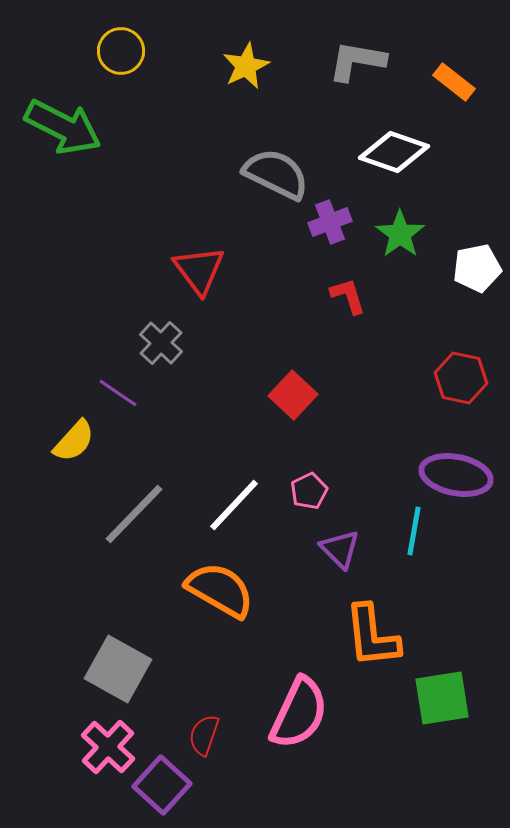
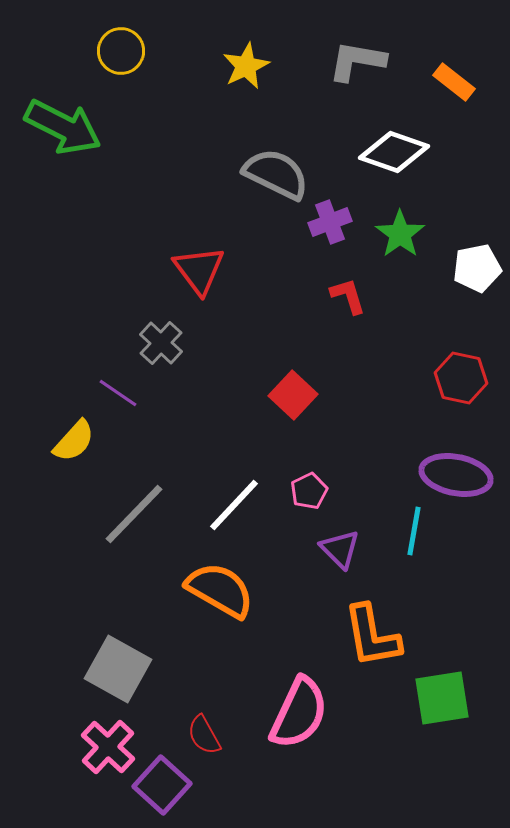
orange L-shape: rotated 4 degrees counterclockwise
red semicircle: rotated 48 degrees counterclockwise
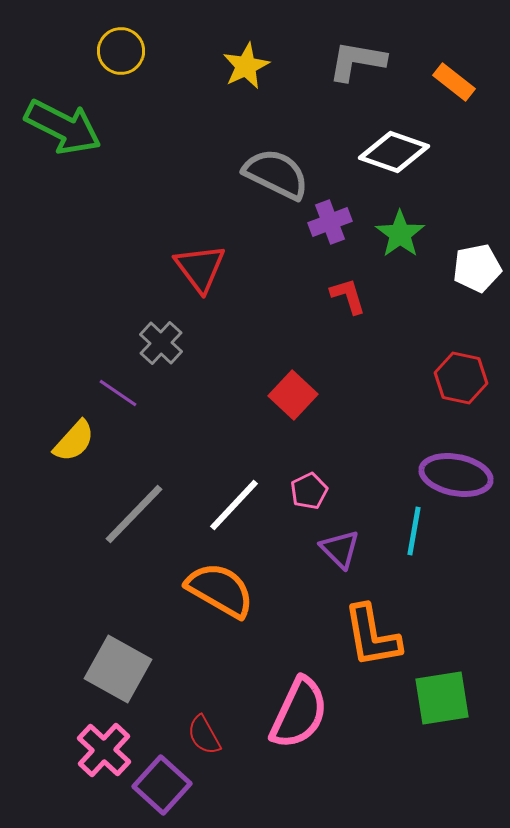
red triangle: moved 1 px right, 2 px up
pink cross: moved 4 px left, 3 px down
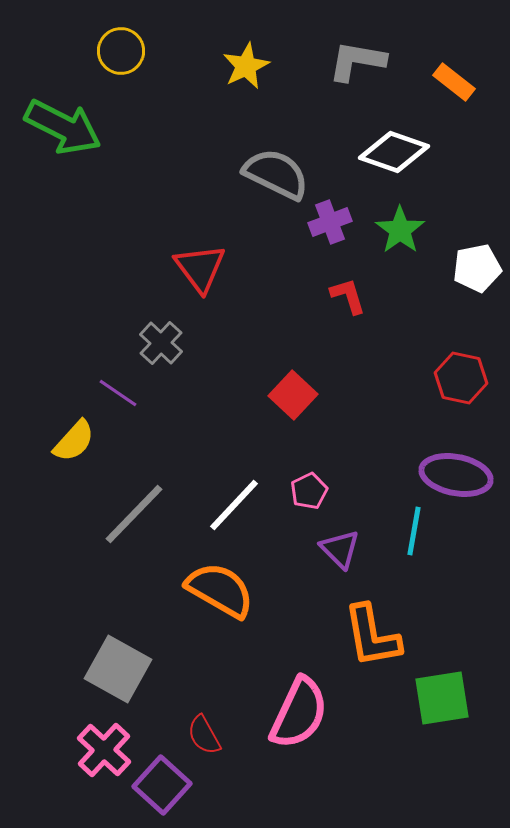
green star: moved 4 px up
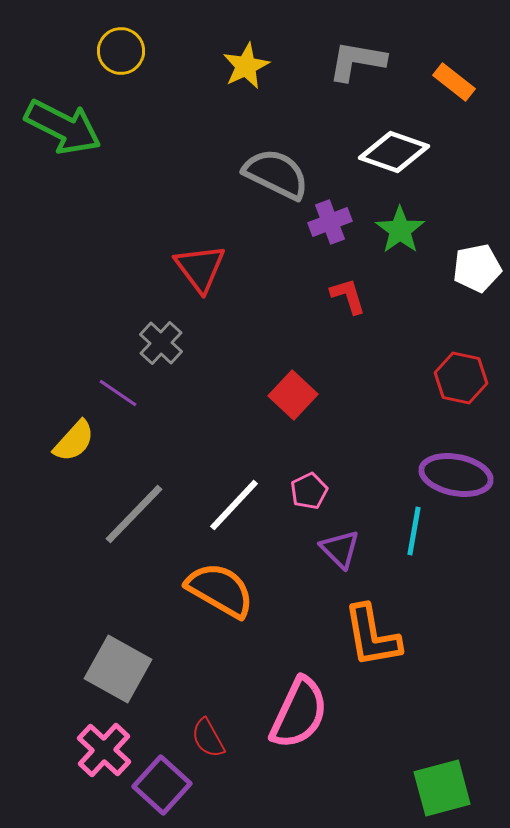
green square: moved 90 px down; rotated 6 degrees counterclockwise
red semicircle: moved 4 px right, 3 px down
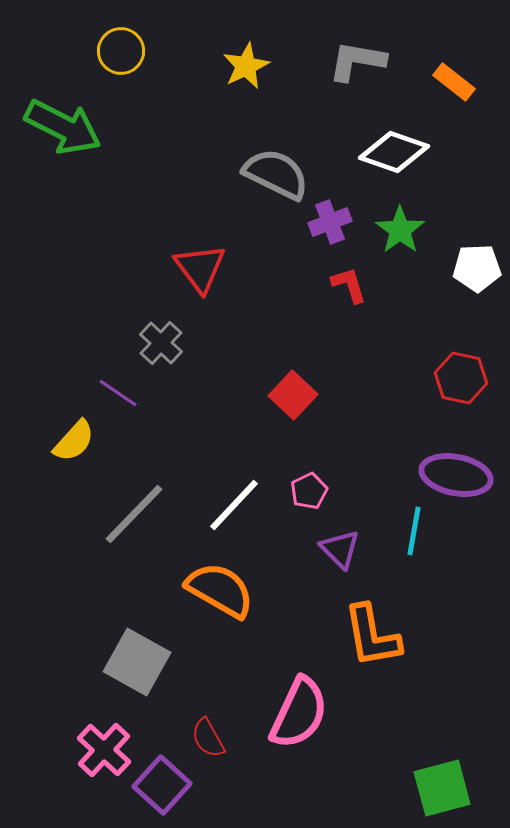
white pentagon: rotated 9 degrees clockwise
red L-shape: moved 1 px right, 11 px up
gray square: moved 19 px right, 7 px up
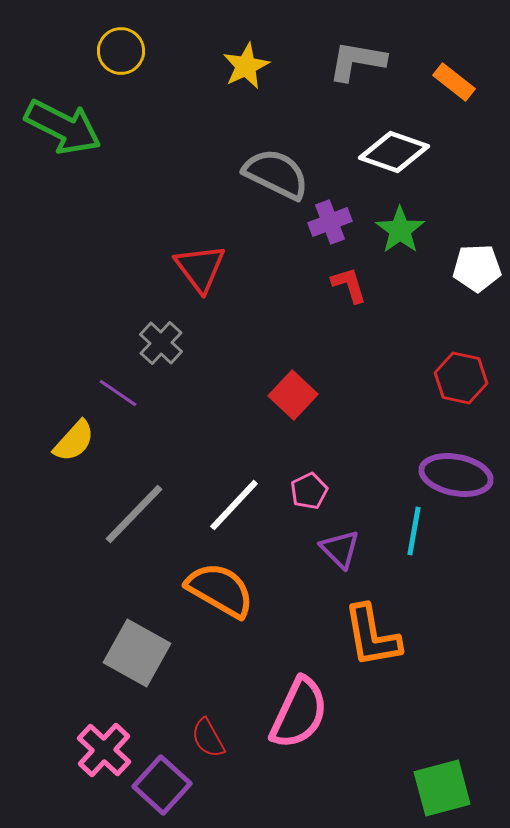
gray square: moved 9 px up
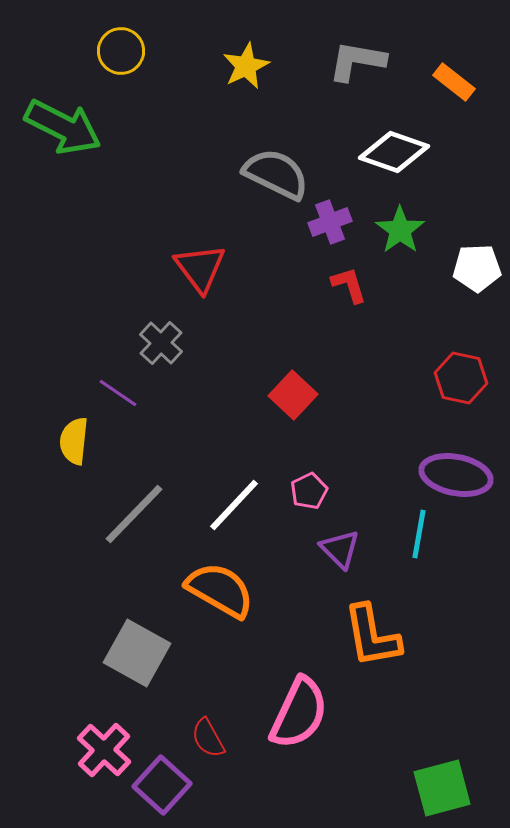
yellow semicircle: rotated 144 degrees clockwise
cyan line: moved 5 px right, 3 px down
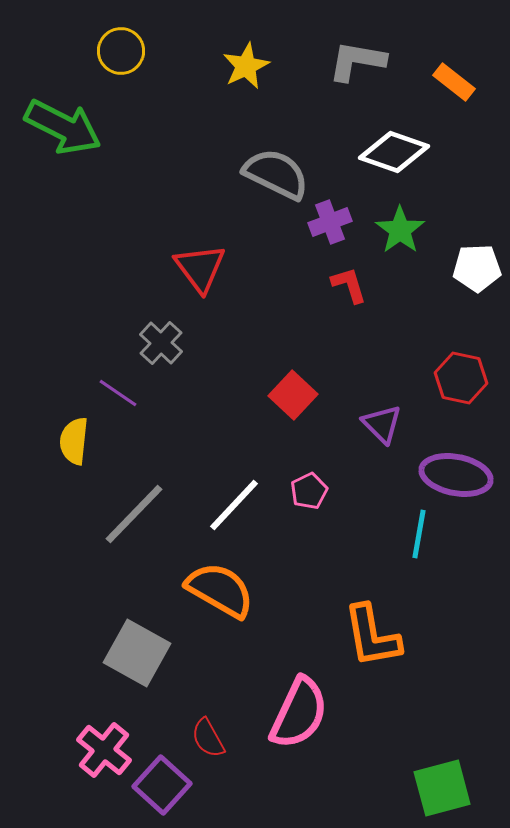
purple triangle: moved 42 px right, 125 px up
pink cross: rotated 4 degrees counterclockwise
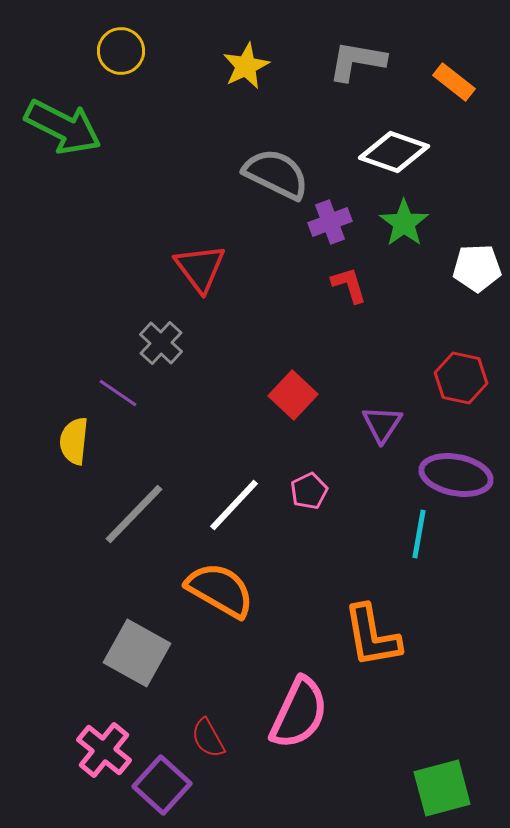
green star: moved 4 px right, 7 px up
purple triangle: rotated 18 degrees clockwise
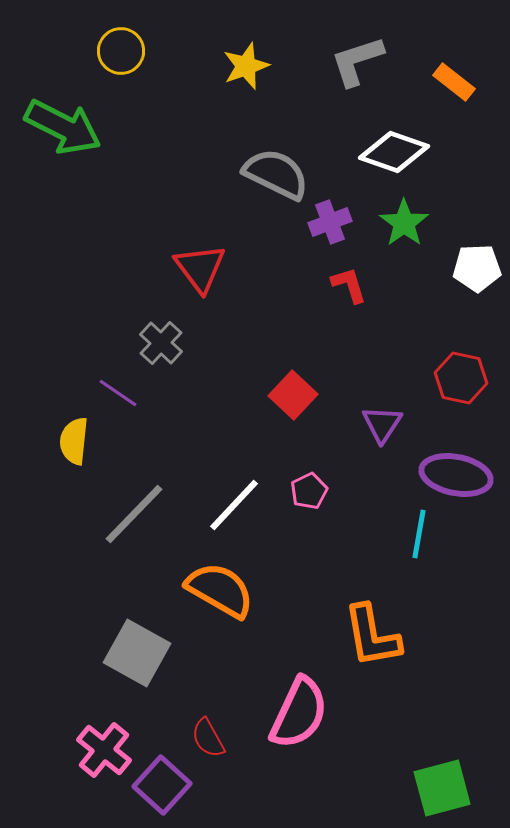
gray L-shape: rotated 28 degrees counterclockwise
yellow star: rotated 6 degrees clockwise
